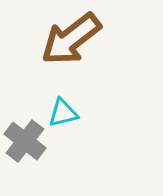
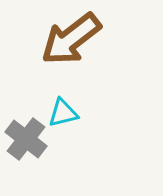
gray cross: moved 1 px right, 2 px up
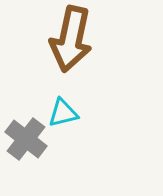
brown arrow: rotated 40 degrees counterclockwise
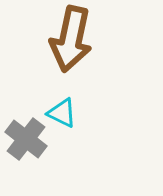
cyan triangle: moved 1 px left; rotated 40 degrees clockwise
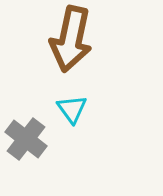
cyan triangle: moved 10 px right, 4 px up; rotated 28 degrees clockwise
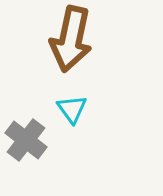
gray cross: moved 1 px down
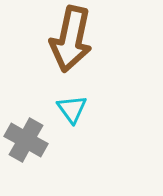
gray cross: rotated 9 degrees counterclockwise
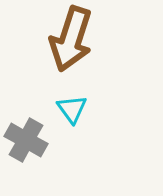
brown arrow: rotated 6 degrees clockwise
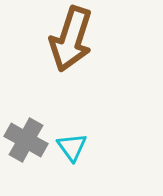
cyan triangle: moved 38 px down
